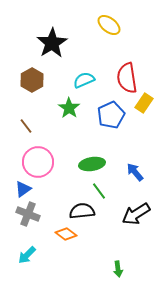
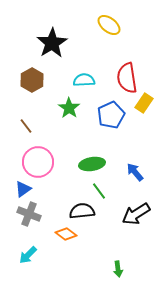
cyan semicircle: rotated 20 degrees clockwise
gray cross: moved 1 px right
cyan arrow: moved 1 px right
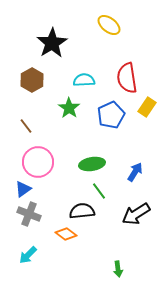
yellow rectangle: moved 3 px right, 4 px down
blue arrow: rotated 72 degrees clockwise
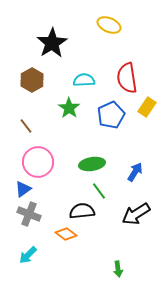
yellow ellipse: rotated 15 degrees counterclockwise
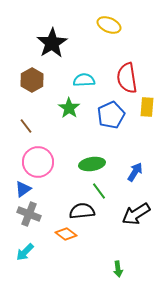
yellow rectangle: rotated 30 degrees counterclockwise
cyan arrow: moved 3 px left, 3 px up
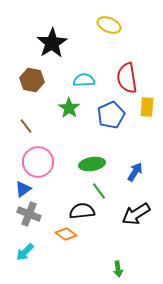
brown hexagon: rotated 20 degrees counterclockwise
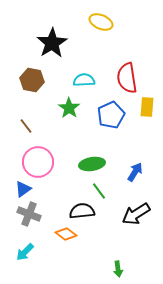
yellow ellipse: moved 8 px left, 3 px up
